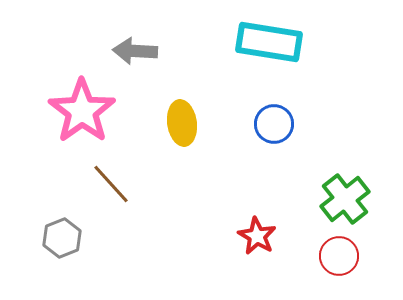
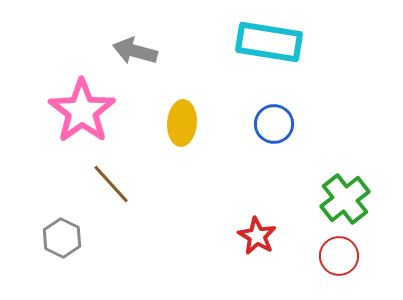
gray arrow: rotated 12 degrees clockwise
yellow ellipse: rotated 12 degrees clockwise
gray hexagon: rotated 12 degrees counterclockwise
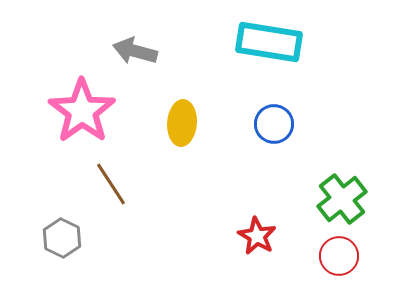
brown line: rotated 9 degrees clockwise
green cross: moved 3 px left
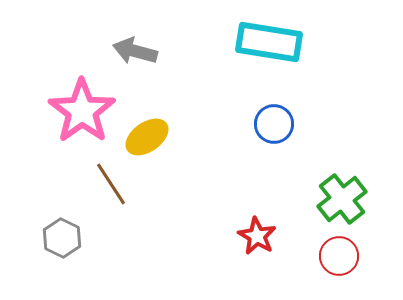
yellow ellipse: moved 35 px left, 14 px down; rotated 51 degrees clockwise
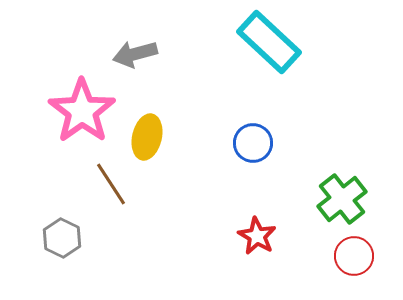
cyan rectangle: rotated 34 degrees clockwise
gray arrow: moved 3 px down; rotated 30 degrees counterclockwise
blue circle: moved 21 px left, 19 px down
yellow ellipse: rotated 42 degrees counterclockwise
red circle: moved 15 px right
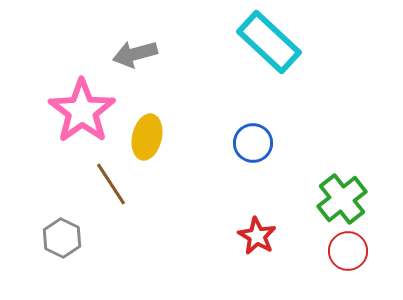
red circle: moved 6 px left, 5 px up
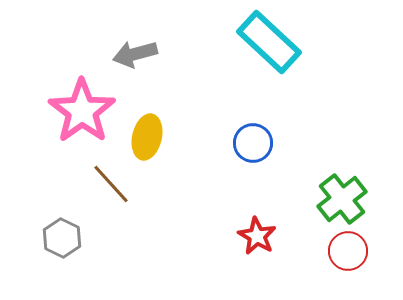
brown line: rotated 9 degrees counterclockwise
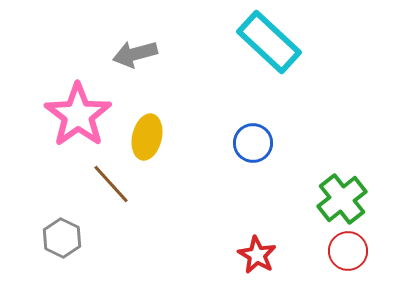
pink star: moved 4 px left, 4 px down
red star: moved 19 px down
